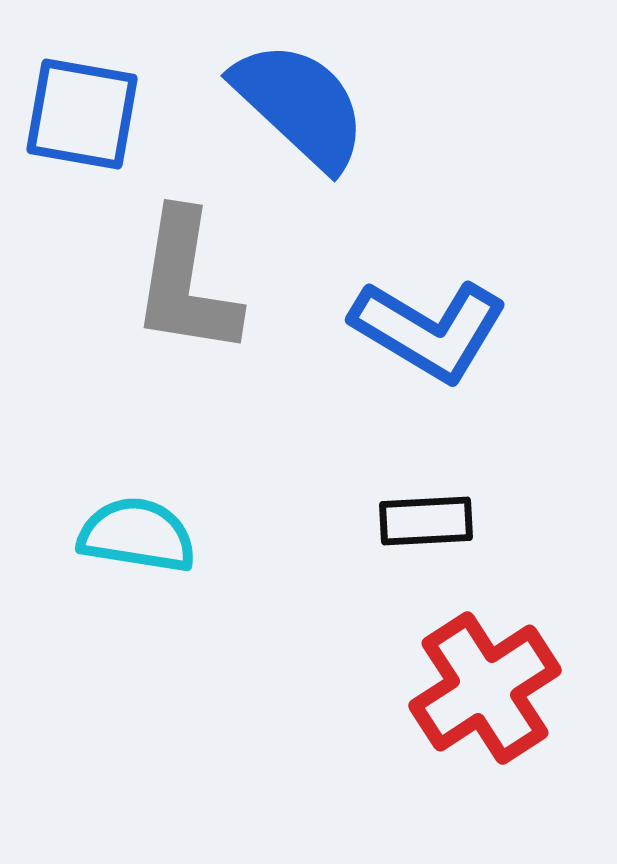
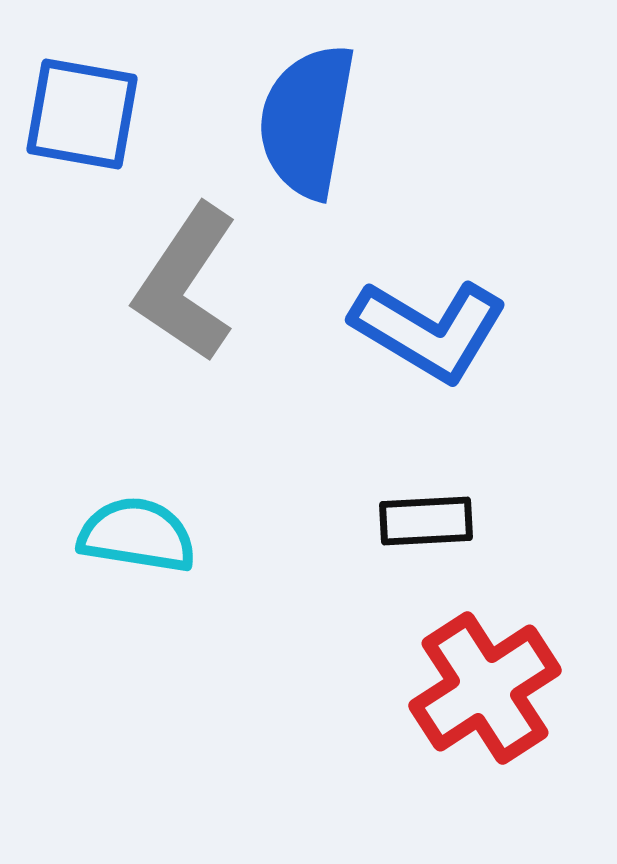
blue semicircle: moved 7 px right, 16 px down; rotated 123 degrees counterclockwise
gray L-shape: rotated 25 degrees clockwise
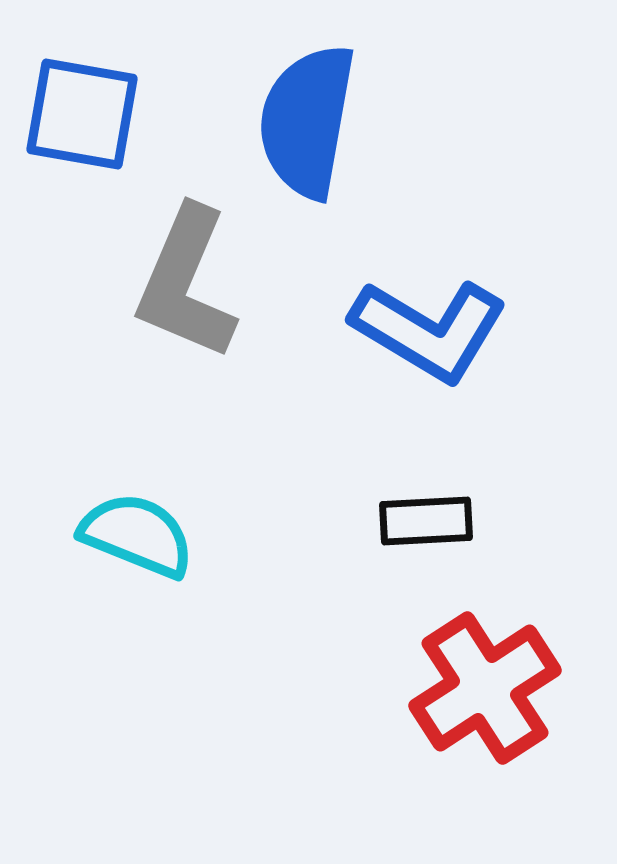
gray L-shape: rotated 11 degrees counterclockwise
cyan semicircle: rotated 13 degrees clockwise
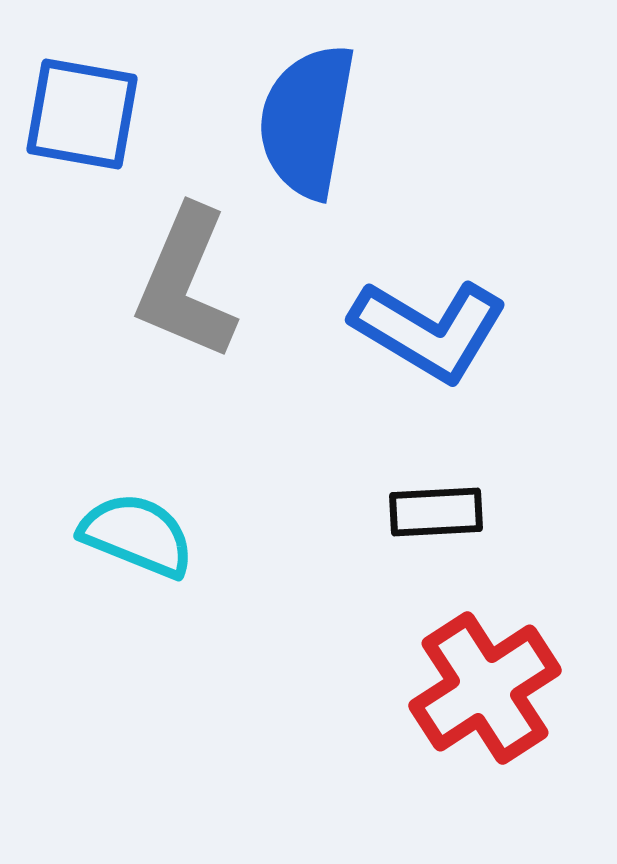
black rectangle: moved 10 px right, 9 px up
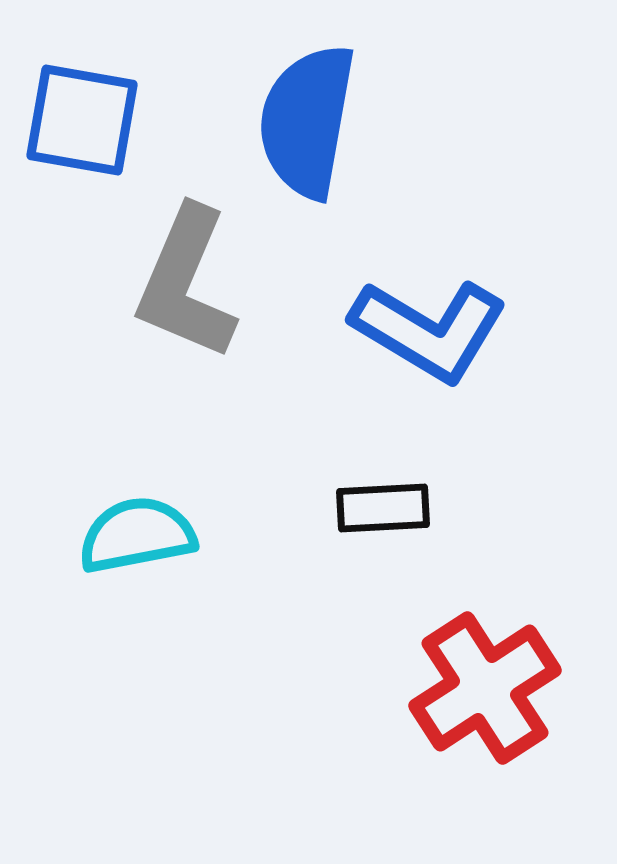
blue square: moved 6 px down
black rectangle: moved 53 px left, 4 px up
cyan semicircle: rotated 33 degrees counterclockwise
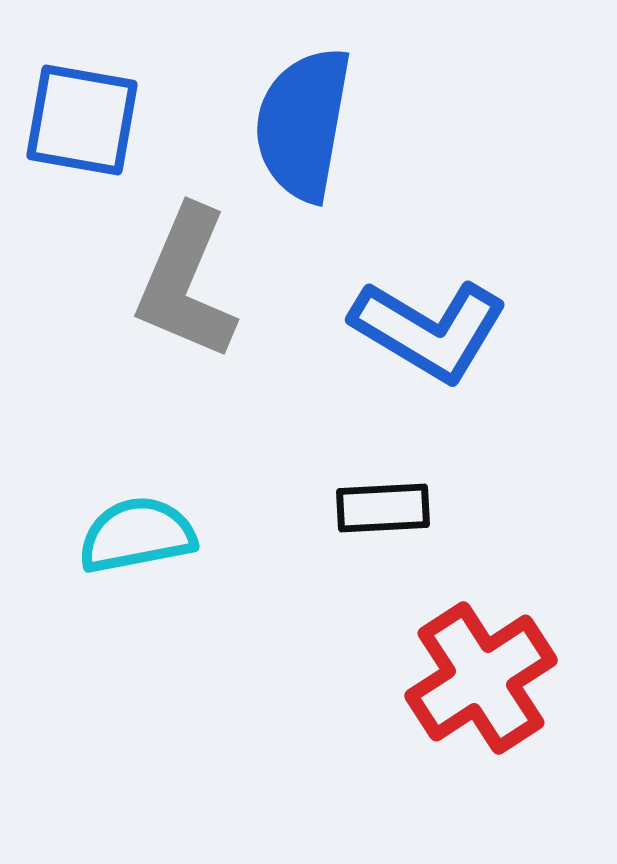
blue semicircle: moved 4 px left, 3 px down
red cross: moved 4 px left, 10 px up
